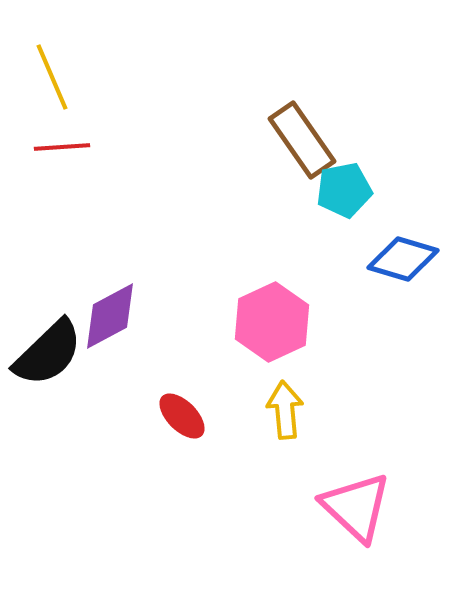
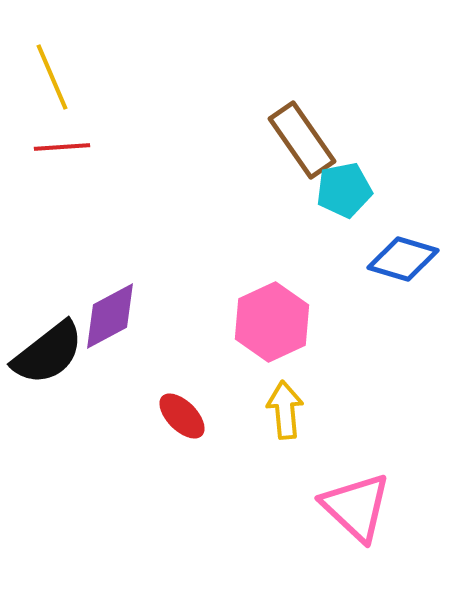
black semicircle: rotated 6 degrees clockwise
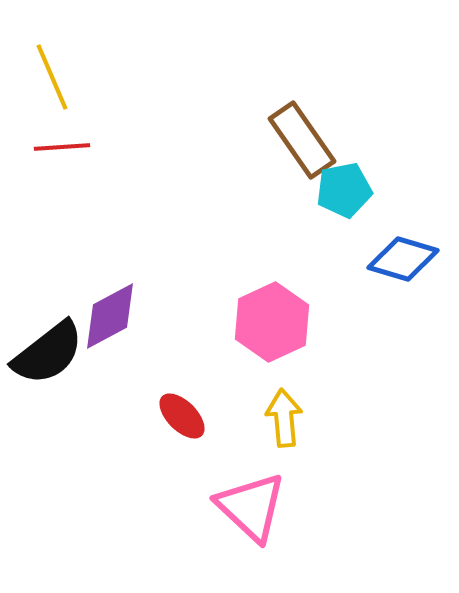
yellow arrow: moved 1 px left, 8 px down
pink triangle: moved 105 px left
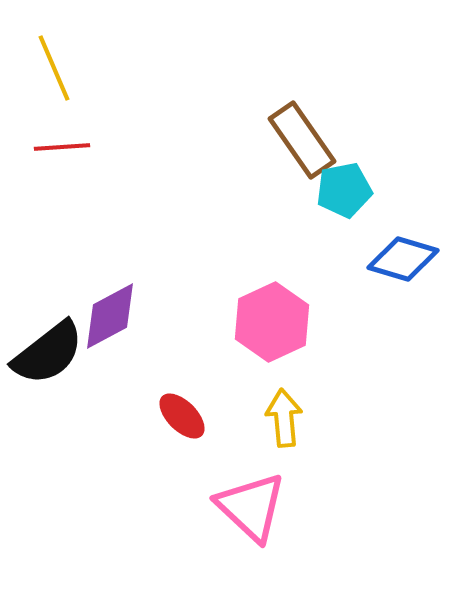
yellow line: moved 2 px right, 9 px up
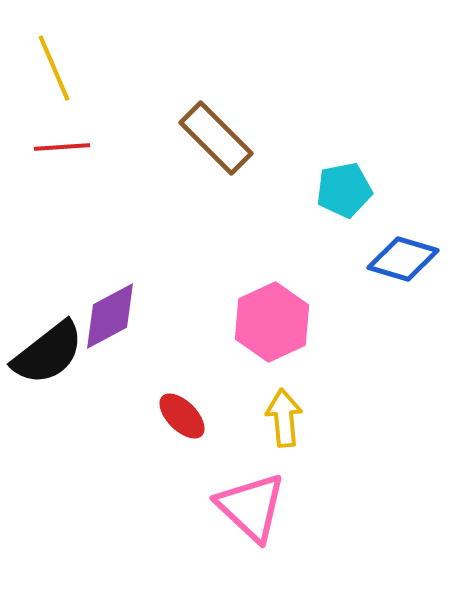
brown rectangle: moved 86 px left, 2 px up; rotated 10 degrees counterclockwise
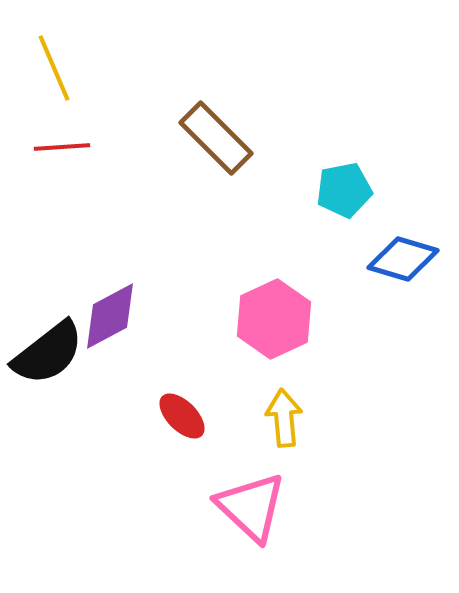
pink hexagon: moved 2 px right, 3 px up
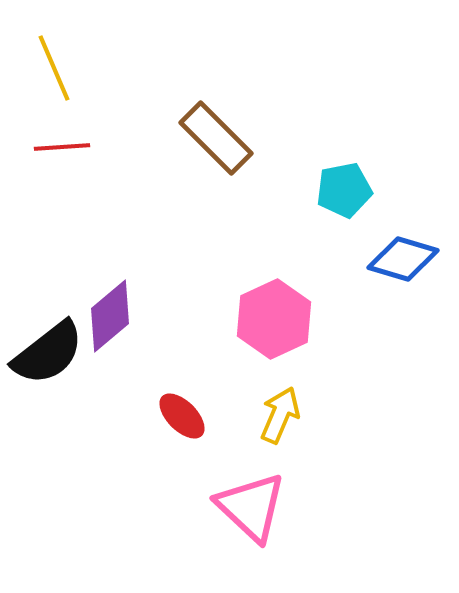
purple diamond: rotated 12 degrees counterclockwise
yellow arrow: moved 4 px left, 3 px up; rotated 28 degrees clockwise
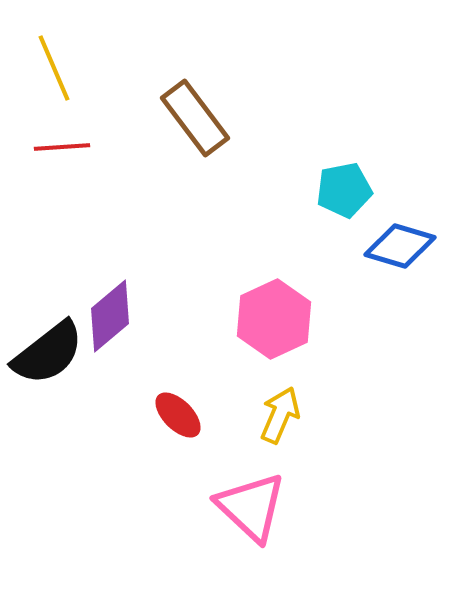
brown rectangle: moved 21 px left, 20 px up; rotated 8 degrees clockwise
blue diamond: moved 3 px left, 13 px up
red ellipse: moved 4 px left, 1 px up
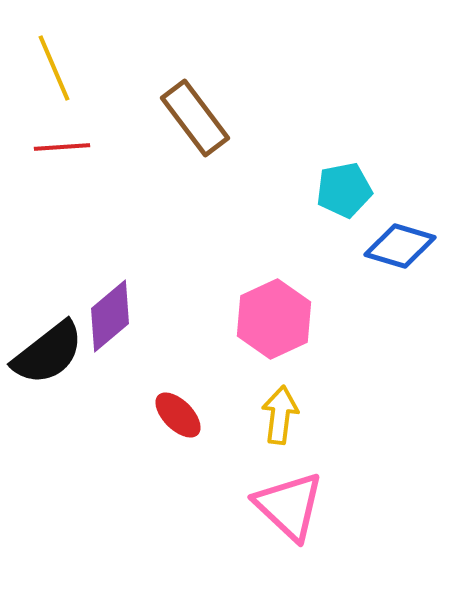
yellow arrow: rotated 16 degrees counterclockwise
pink triangle: moved 38 px right, 1 px up
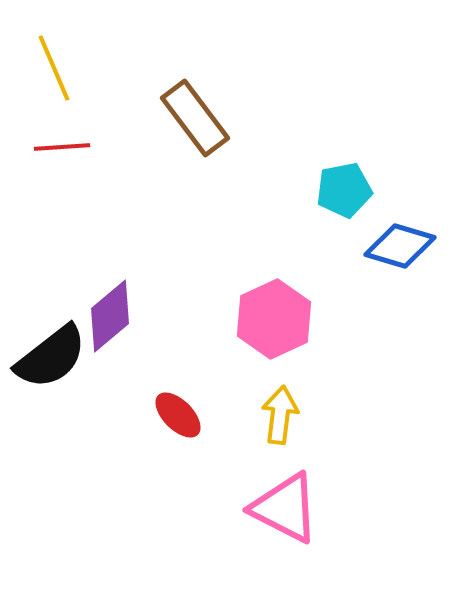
black semicircle: moved 3 px right, 4 px down
pink triangle: moved 4 px left, 2 px down; rotated 16 degrees counterclockwise
